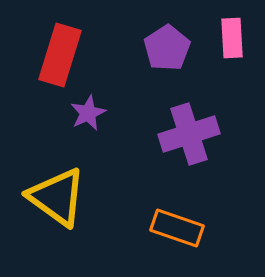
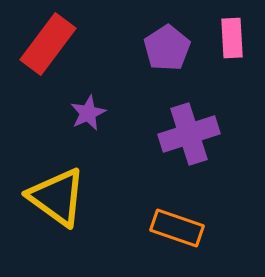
red rectangle: moved 12 px left, 11 px up; rotated 20 degrees clockwise
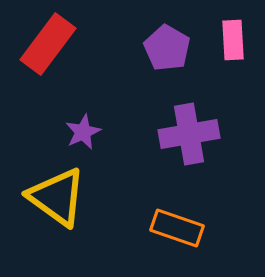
pink rectangle: moved 1 px right, 2 px down
purple pentagon: rotated 9 degrees counterclockwise
purple star: moved 5 px left, 19 px down
purple cross: rotated 8 degrees clockwise
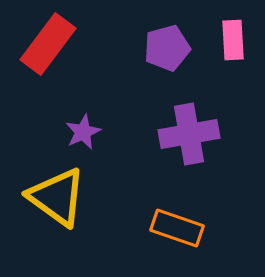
purple pentagon: rotated 27 degrees clockwise
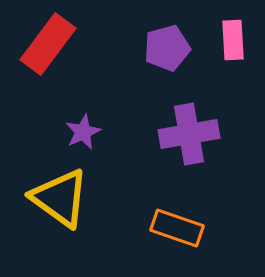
yellow triangle: moved 3 px right, 1 px down
